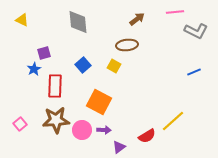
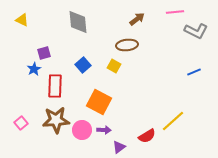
pink square: moved 1 px right, 1 px up
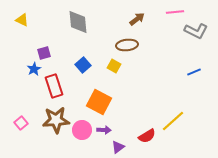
red rectangle: moved 1 px left; rotated 20 degrees counterclockwise
purple triangle: moved 1 px left
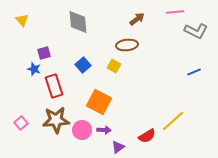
yellow triangle: rotated 24 degrees clockwise
blue star: rotated 24 degrees counterclockwise
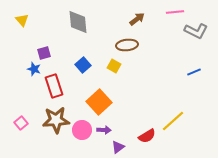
orange square: rotated 20 degrees clockwise
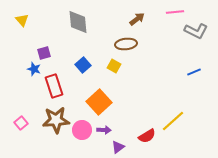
brown ellipse: moved 1 px left, 1 px up
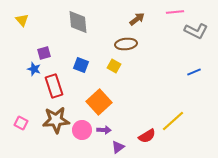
blue square: moved 2 px left; rotated 28 degrees counterclockwise
pink square: rotated 24 degrees counterclockwise
